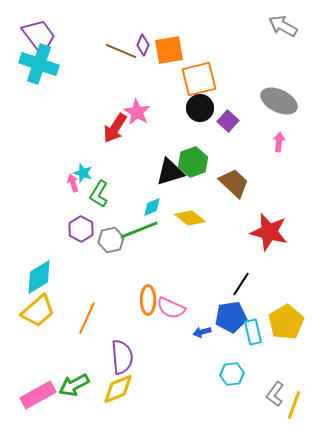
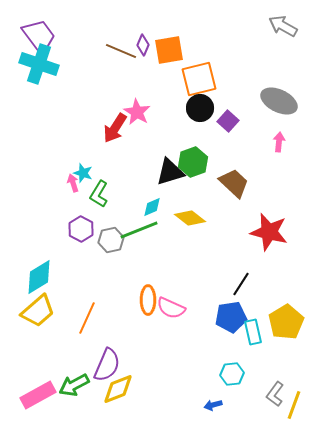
blue arrow at (202, 332): moved 11 px right, 73 px down
purple semicircle at (122, 357): moved 15 px left, 8 px down; rotated 28 degrees clockwise
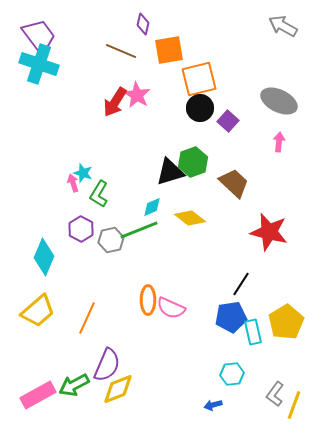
purple diamond at (143, 45): moved 21 px up; rotated 10 degrees counterclockwise
pink star at (137, 112): moved 17 px up
red arrow at (115, 128): moved 26 px up
cyan diamond at (39, 277): moved 5 px right, 20 px up; rotated 36 degrees counterclockwise
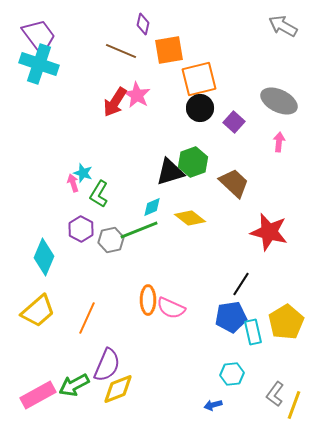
purple square at (228, 121): moved 6 px right, 1 px down
